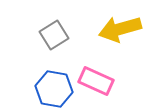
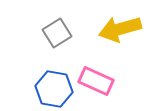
gray square: moved 3 px right, 2 px up
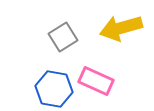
yellow arrow: moved 1 px right, 1 px up
gray square: moved 6 px right, 4 px down
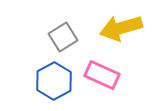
pink rectangle: moved 6 px right, 6 px up
blue hexagon: moved 8 px up; rotated 21 degrees clockwise
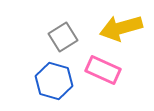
pink rectangle: moved 1 px right, 5 px up
blue hexagon: rotated 15 degrees counterclockwise
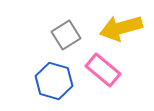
gray square: moved 3 px right, 2 px up
pink rectangle: rotated 16 degrees clockwise
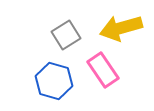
pink rectangle: rotated 16 degrees clockwise
